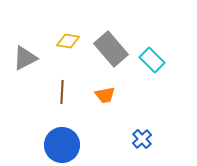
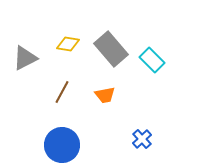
yellow diamond: moved 3 px down
brown line: rotated 25 degrees clockwise
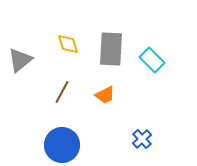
yellow diamond: rotated 65 degrees clockwise
gray rectangle: rotated 44 degrees clockwise
gray triangle: moved 5 px left, 2 px down; rotated 12 degrees counterclockwise
orange trapezoid: rotated 15 degrees counterclockwise
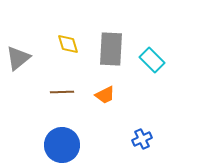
gray triangle: moved 2 px left, 2 px up
brown line: rotated 60 degrees clockwise
blue cross: rotated 18 degrees clockwise
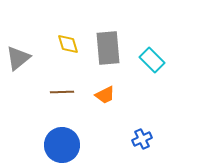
gray rectangle: moved 3 px left, 1 px up; rotated 8 degrees counterclockwise
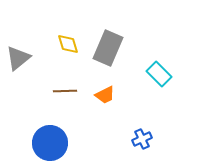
gray rectangle: rotated 28 degrees clockwise
cyan rectangle: moved 7 px right, 14 px down
brown line: moved 3 px right, 1 px up
blue circle: moved 12 px left, 2 px up
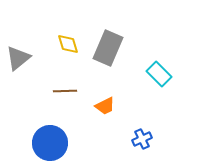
orange trapezoid: moved 11 px down
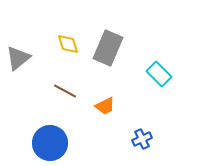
brown line: rotated 30 degrees clockwise
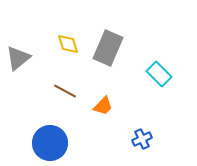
orange trapezoid: moved 2 px left; rotated 20 degrees counterclockwise
